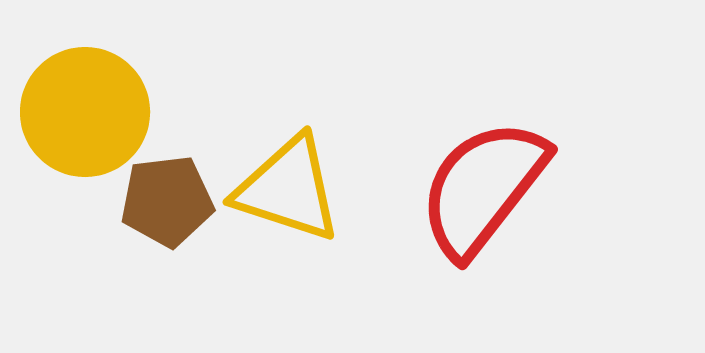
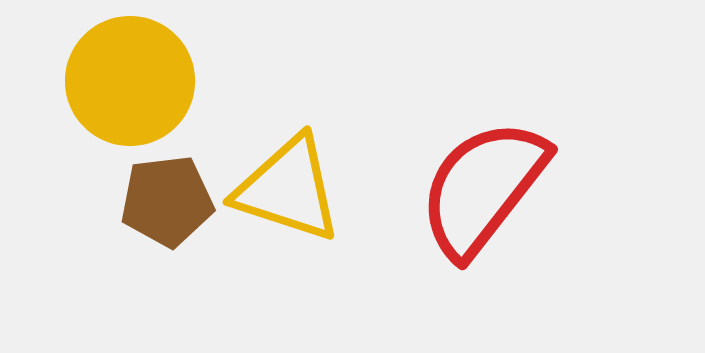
yellow circle: moved 45 px right, 31 px up
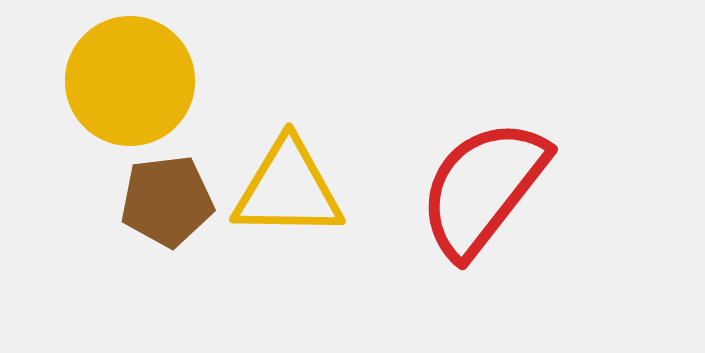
yellow triangle: rotated 17 degrees counterclockwise
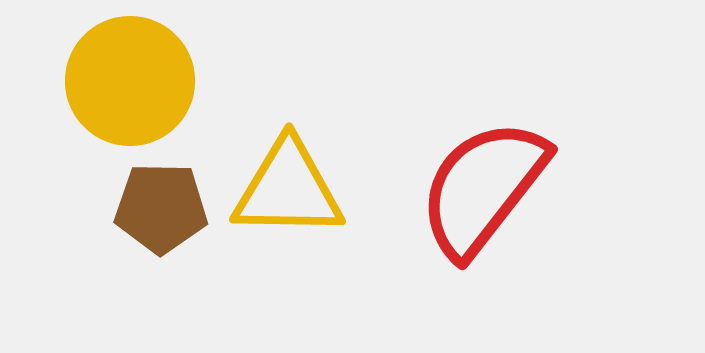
brown pentagon: moved 6 px left, 7 px down; rotated 8 degrees clockwise
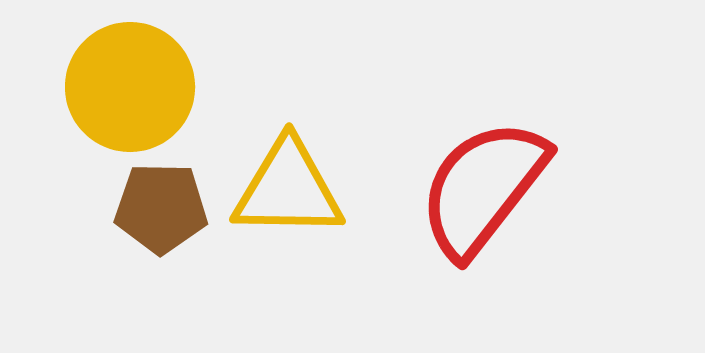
yellow circle: moved 6 px down
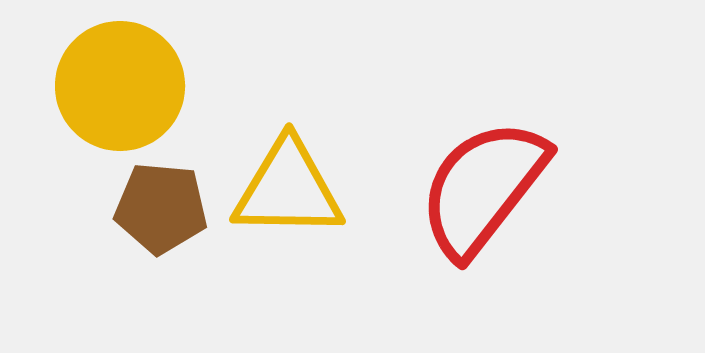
yellow circle: moved 10 px left, 1 px up
brown pentagon: rotated 4 degrees clockwise
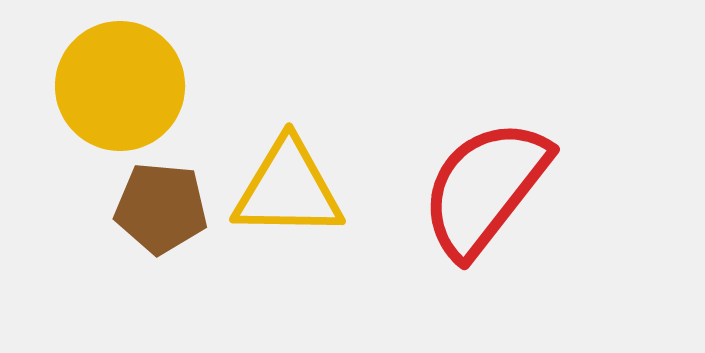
red semicircle: moved 2 px right
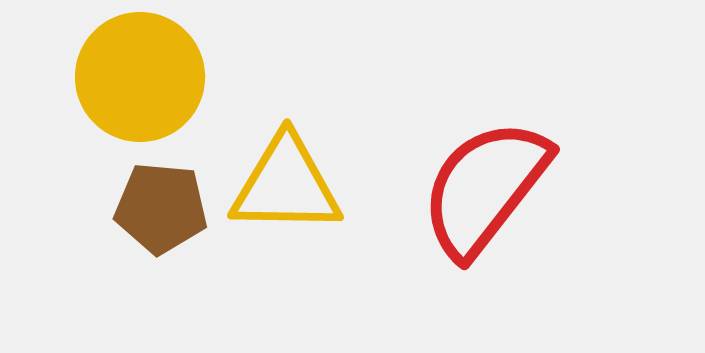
yellow circle: moved 20 px right, 9 px up
yellow triangle: moved 2 px left, 4 px up
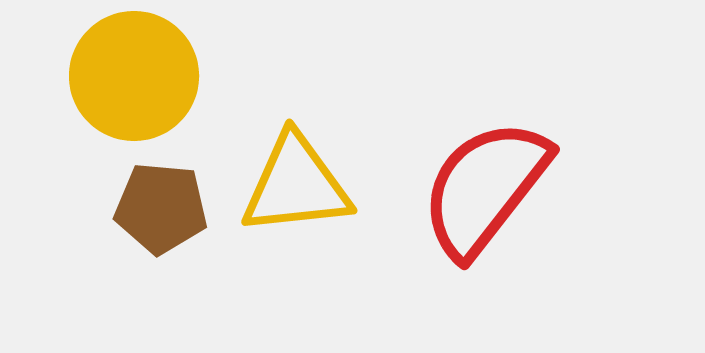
yellow circle: moved 6 px left, 1 px up
yellow triangle: moved 10 px right; rotated 7 degrees counterclockwise
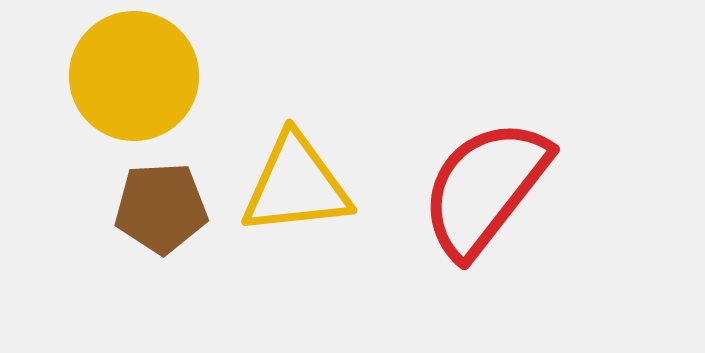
brown pentagon: rotated 8 degrees counterclockwise
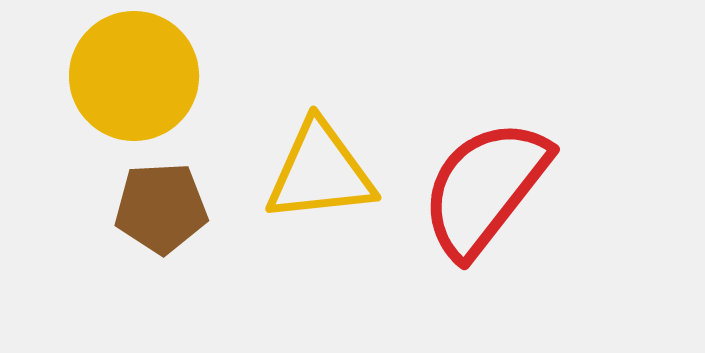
yellow triangle: moved 24 px right, 13 px up
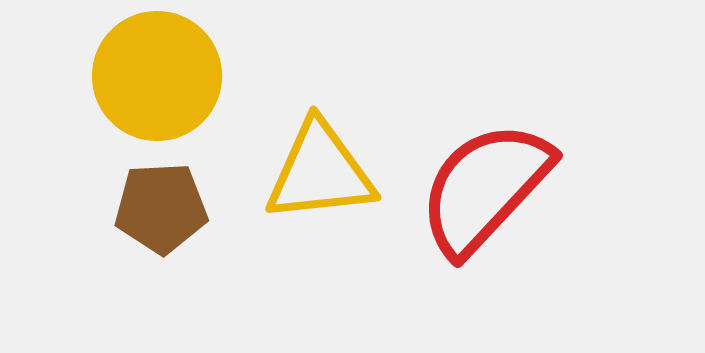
yellow circle: moved 23 px right
red semicircle: rotated 5 degrees clockwise
